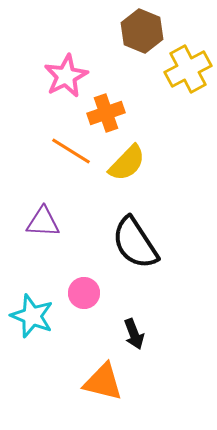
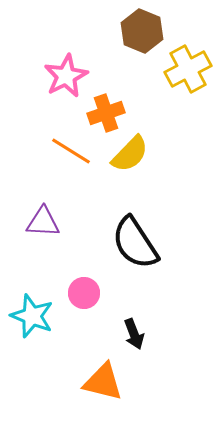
yellow semicircle: moved 3 px right, 9 px up
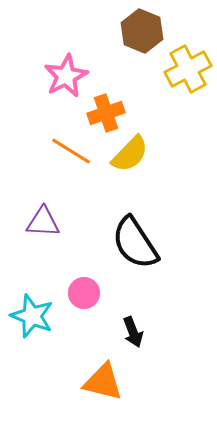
black arrow: moved 1 px left, 2 px up
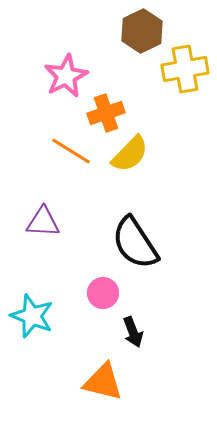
brown hexagon: rotated 12 degrees clockwise
yellow cross: moved 3 px left; rotated 18 degrees clockwise
pink circle: moved 19 px right
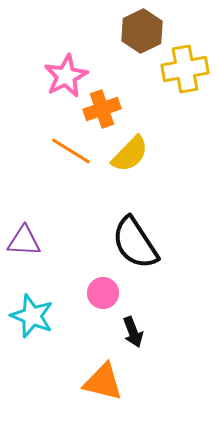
orange cross: moved 4 px left, 4 px up
purple triangle: moved 19 px left, 19 px down
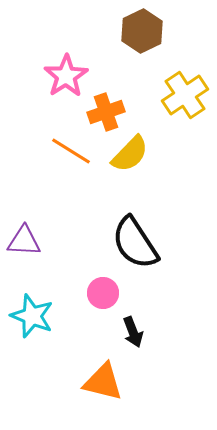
yellow cross: moved 26 px down; rotated 24 degrees counterclockwise
pink star: rotated 6 degrees counterclockwise
orange cross: moved 4 px right, 3 px down
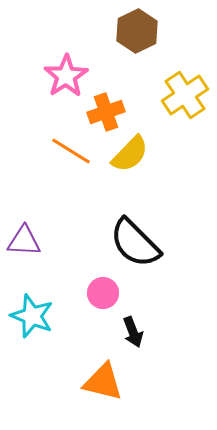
brown hexagon: moved 5 px left
black semicircle: rotated 12 degrees counterclockwise
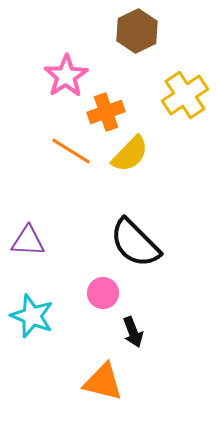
purple triangle: moved 4 px right
